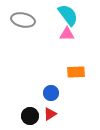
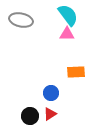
gray ellipse: moved 2 px left
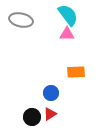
black circle: moved 2 px right, 1 px down
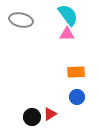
blue circle: moved 26 px right, 4 px down
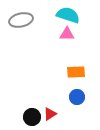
cyan semicircle: rotated 35 degrees counterclockwise
gray ellipse: rotated 25 degrees counterclockwise
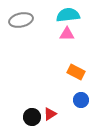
cyan semicircle: rotated 25 degrees counterclockwise
orange rectangle: rotated 30 degrees clockwise
blue circle: moved 4 px right, 3 px down
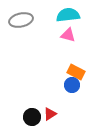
pink triangle: moved 1 px right, 1 px down; rotated 14 degrees clockwise
blue circle: moved 9 px left, 15 px up
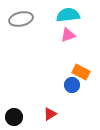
gray ellipse: moved 1 px up
pink triangle: rotated 35 degrees counterclockwise
orange rectangle: moved 5 px right
black circle: moved 18 px left
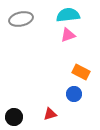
blue circle: moved 2 px right, 9 px down
red triangle: rotated 16 degrees clockwise
